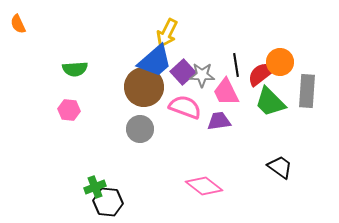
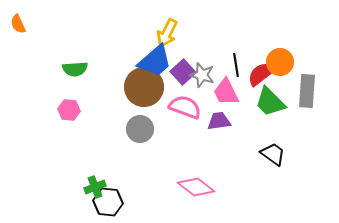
gray star: rotated 15 degrees clockwise
black trapezoid: moved 7 px left, 13 px up
pink diamond: moved 8 px left, 1 px down
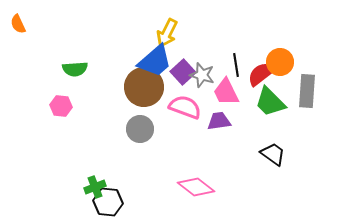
pink hexagon: moved 8 px left, 4 px up
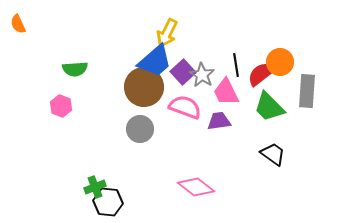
gray star: rotated 15 degrees clockwise
green trapezoid: moved 1 px left, 5 px down
pink hexagon: rotated 15 degrees clockwise
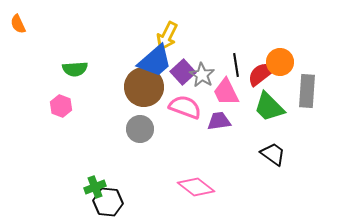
yellow arrow: moved 3 px down
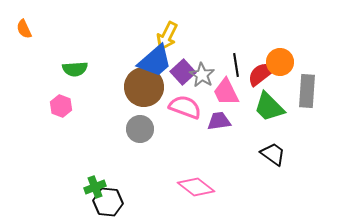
orange semicircle: moved 6 px right, 5 px down
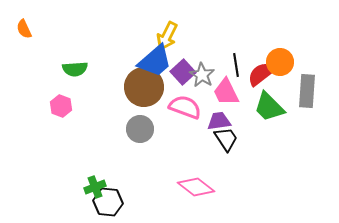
black trapezoid: moved 47 px left, 15 px up; rotated 20 degrees clockwise
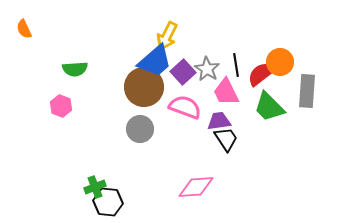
gray star: moved 5 px right, 6 px up
pink diamond: rotated 42 degrees counterclockwise
